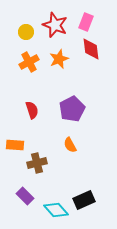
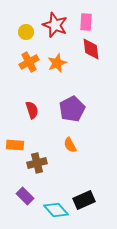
pink rectangle: rotated 18 degrees counterclockwise
orange star: moved 2 px left, 4 px down
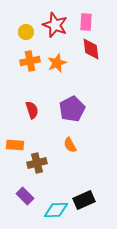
orange cross: moved 1 px right, 1 px up; rotated 18 degrees clockwise
cyan diamond: rotated 50 degrees counterclockwise
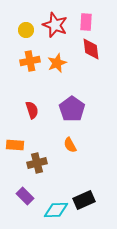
yellow circle: moved 2 px up
purple pentagon: rotated 10 degrees counterclockwise
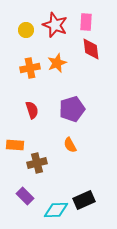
orange cross: moved 7 px down
purple pentagon: rotated 20 degrees clockwise
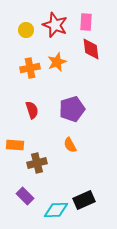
orange star: moved 1 px up
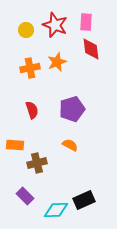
orange semicircle: rotated 147 degrees clockwise
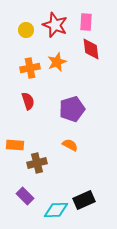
red semicircle: moved 4 px left, 9 px up
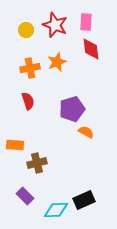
orange semicircle: moved 16 px right, 13 px up
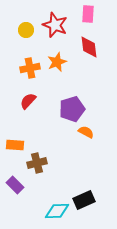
pink rectangle: moved 2 px right, 8 px up
red diamond: moved 2 px left, 2 px up
red semicircle: rotated 120 degrees counterclockwise
purple rectangle: moved 10 px left, 11 px up
cyan diamond: moved 1 px right, 1 px down
